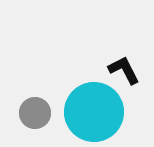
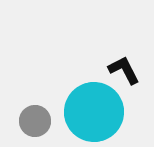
gray circle: moved 8 px down
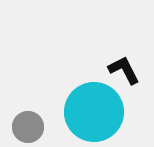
gray circle: moved 7 px left, 6 px down
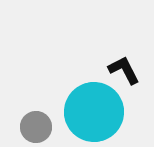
gray circle: moved 8 px right
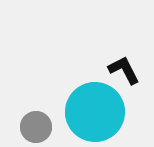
cyan circle: moved 1 px right
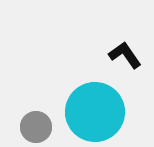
black L-shape: moved 1 px right, 15 px up; rotated 8 degrees counterclockwise
